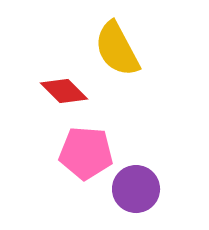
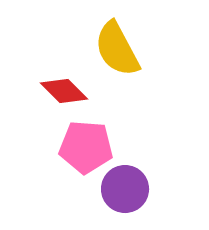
pink pentagon: moved 6 px up
purple circle: moved 11 px left
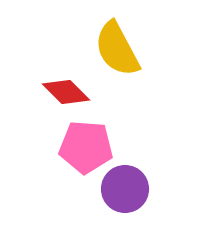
red diamond: moved 2 px right, 1 px down
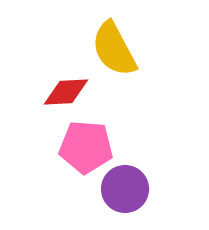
yellow semicircle: moved 3 px left
red diamond: rotated 48 degrees counterclockwise
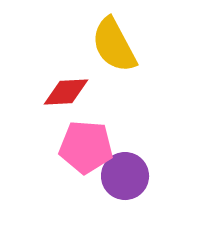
yellow semicircle: moved 4 px up
purple circle: moved 13 px up
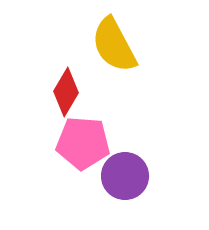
red diamond: rotated 57 degrees counterclockwise
pink pentagon: moved 3 px left, 4 px up
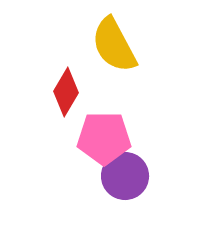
pink pentagon: moved 21 px right, 5 px up; rotated 4 degrees counterclockwise
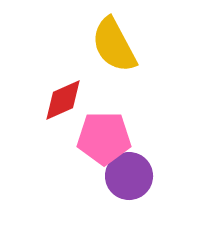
red diamond: moved 3 px left, 8 px down; rotated 36 degrees clockwise
purple circle: moved 4 px right
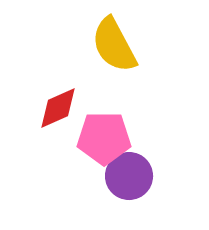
red diamond: moved 5 px left, 8 px down
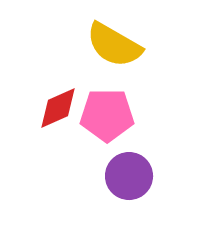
yellow semicircle: rotated 32 degrees counterclockwise
pink pentagon: moved 3 px right, 23 px up
